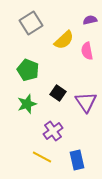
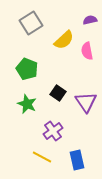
green pentagon: moved 1 px left, 1 px up
green star: rotated 30 degrees counterclockwise
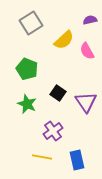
pink semicircle: rotated 18 degrees counterclockwise
yellow line: rotated 18 degrees counterclockwise
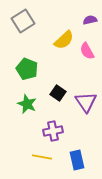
gray square: moved 8 px left, 2 px up
purple cross: rotated 24 degrees clockwise
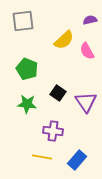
gray square: rotated 25 degrees clockwise
green star: rotated 18 degrees counterclockwise
purple cross: rotated 18 degrees clockwise
blue rectangle: rotated 54 degrees clockwise
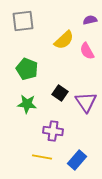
black square: moved 2 px right
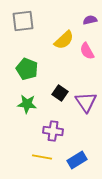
blue rectangle: rotated 18 degrees clockwise
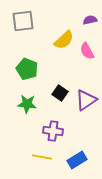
purple triangle: moved 2 px up; rotated 30 degrees clockwise
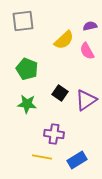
purple semicircle: moved 6 px down
purple cross: moved 1 px right, 3 px down
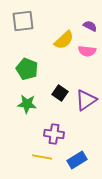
purple semicircle: rotated 40 degrees clockwise
pink semicircle: rotated 54 degrees counterclockwise
